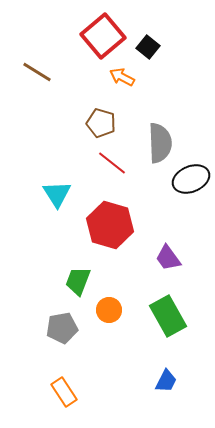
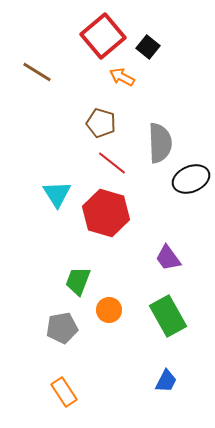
red hexagon: moved 4 px left, 12 px up
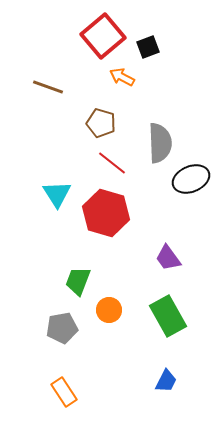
black square: rotated 30 degrees clockwise
brown line: moved 11 px right, 15 px down; rotated 12 degrees counterclockwise
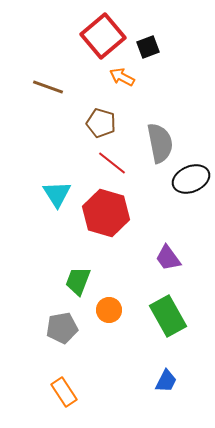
gray semicircle: rotated 9 degrees counterclockwise
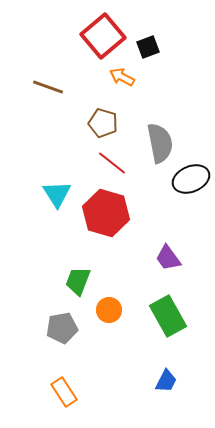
brown pentagon: moved 2 px right
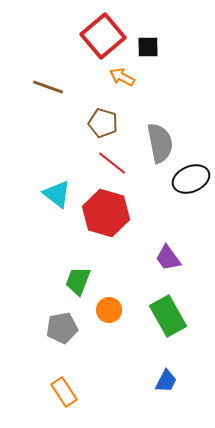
black square: rotated 20 degrees clockwise
cyan triangle: rotated 20 degrees counterclockwise
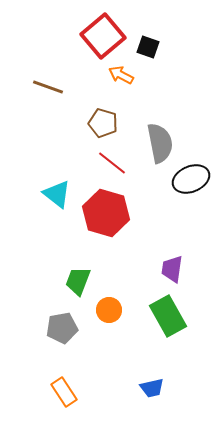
black square: rotated 20 degrees clockwise
orange arrow: moved 1 px left, 2 px up
purple trapezoid: moved 4 px right, 11 px down; rotated 44 degrees clockwise
blue trapezoid: moved 14 px left, 7 px down; rotated 50 degrees clockwise
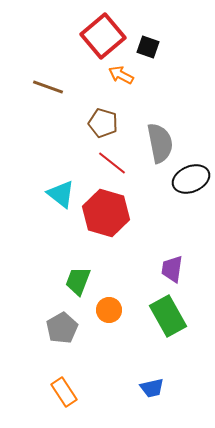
cyan triangle: moved 4 px right
gray pentagon: rotated 20 degrees counterclockwise
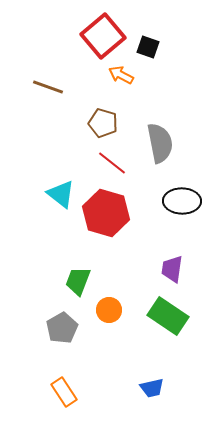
black ellipse: moved 9 px left, 22 px down; rotated 24 degrees clockwise
green rectangle: rotated 27 degrees counterclockwise
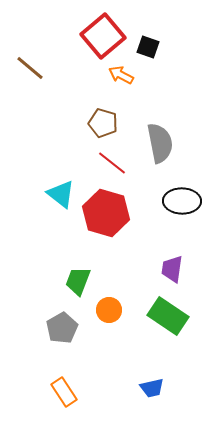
brown line: moved 18 px left, 19 px up; rotated 20 degrees clockwise
